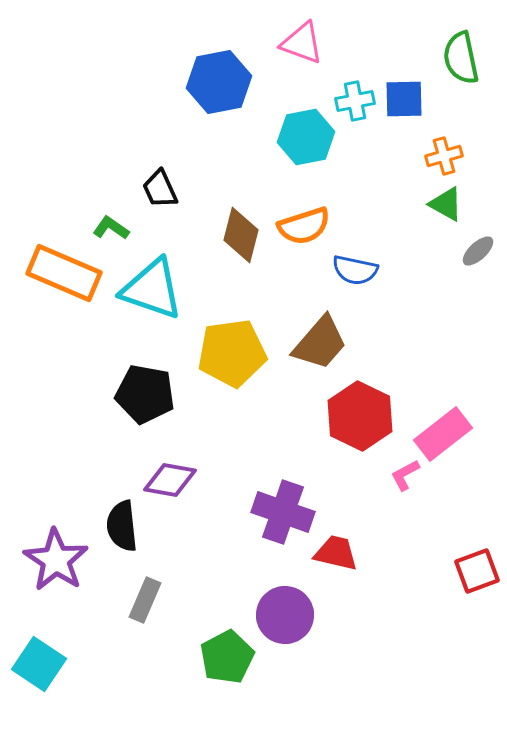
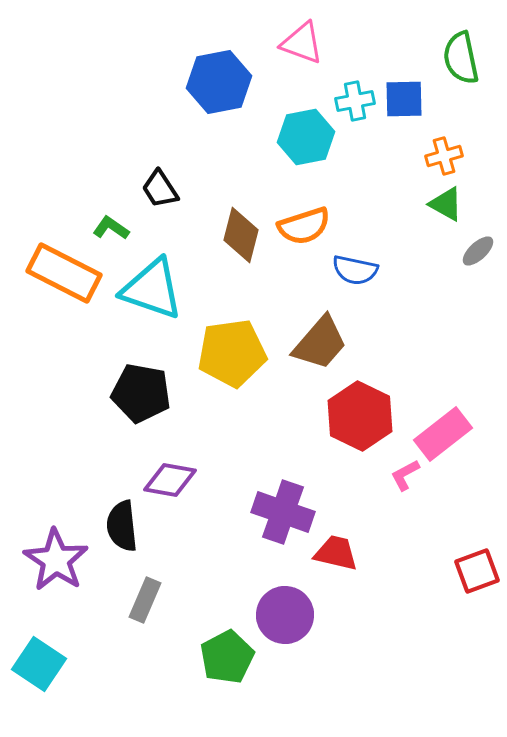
black trapezoid: rotated 9 degrees counterclockwise
orange rectangle: rotated 4 degrees clockwise
black pentagon: moved 4 px left, 1 px up
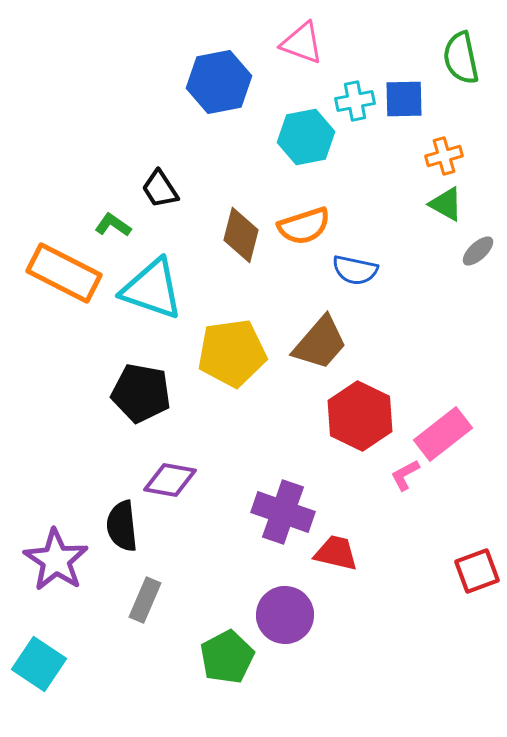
green L-shape: moved 2 px right, 3 px up
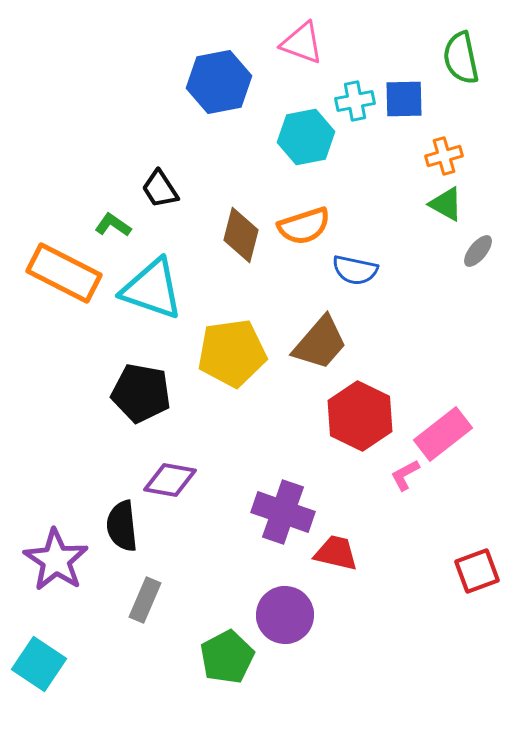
gray ellipse: rotated 8 degrees counterclockwise
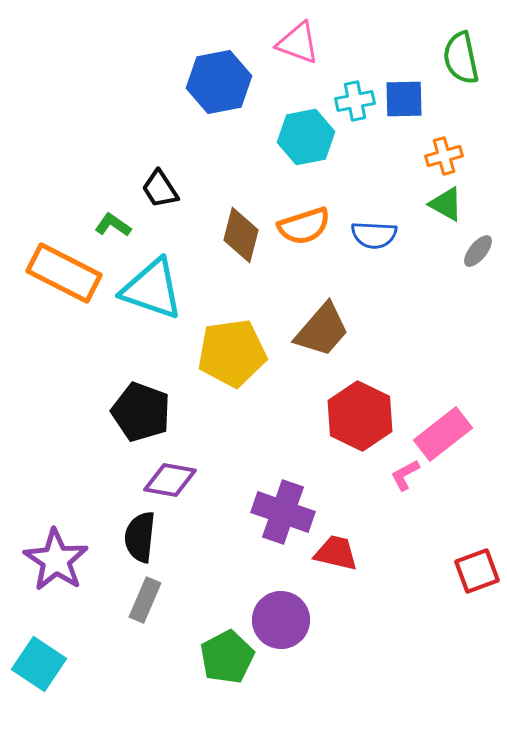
pink triangle: moved 4 px left
blue semicircle: moved 19 px right, 35 px up; rotated 9 degrees counterclockwise
brown trapezoid: moved 2 px right, 13 px up
black pentagon: moved 19 px down; rotated 10 degrees clockwise
black semicircle: moved 18 px right, 11 px down; rotated 12 degrees clockwise
purple circle: moved 4 px left, 5 px down
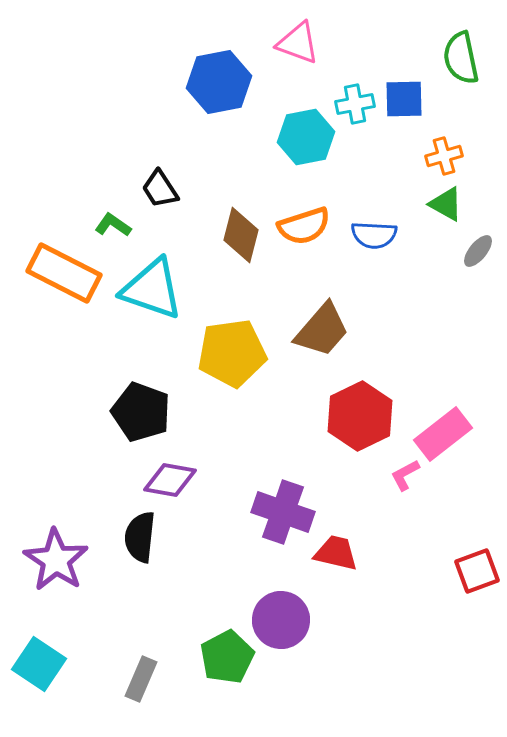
cyan cross: moved 3 px down
red hexagon: rotated 8 degrees clockwise
gray rectangle: moved 4 px left, 79 px down
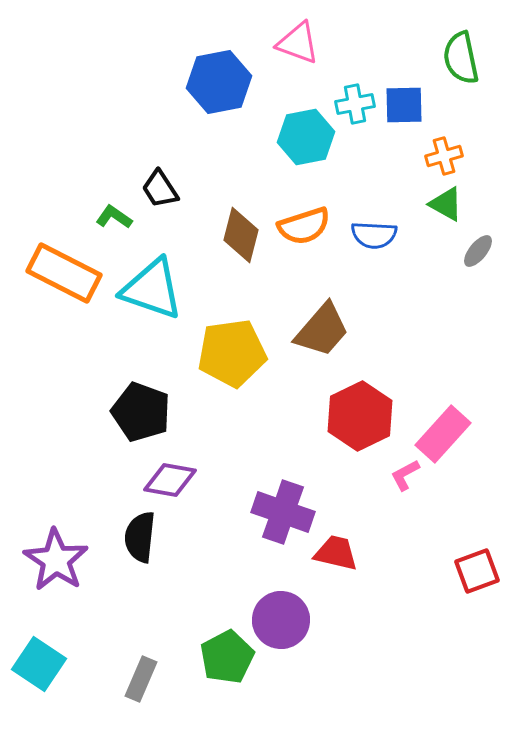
blue square: moved 6 px down
green L-shape: moved 1 px right, 8 px up
pink rectangle: rotated 10 degrees counterclockwise
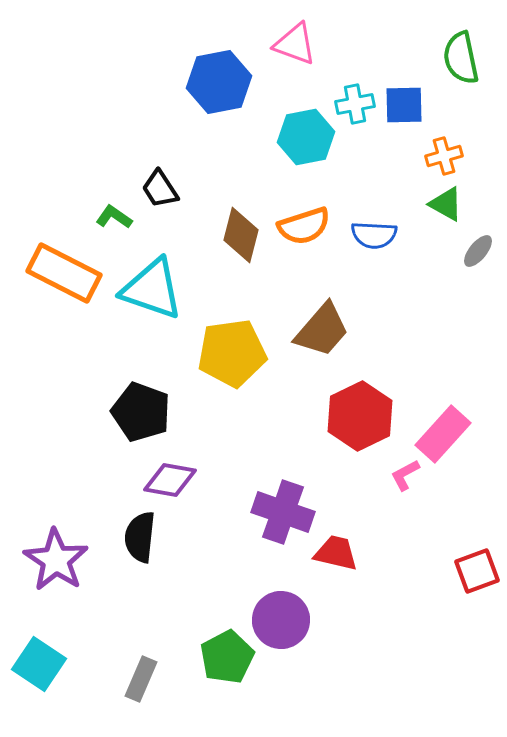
pink triangle: moved 3 px left, 1 px down
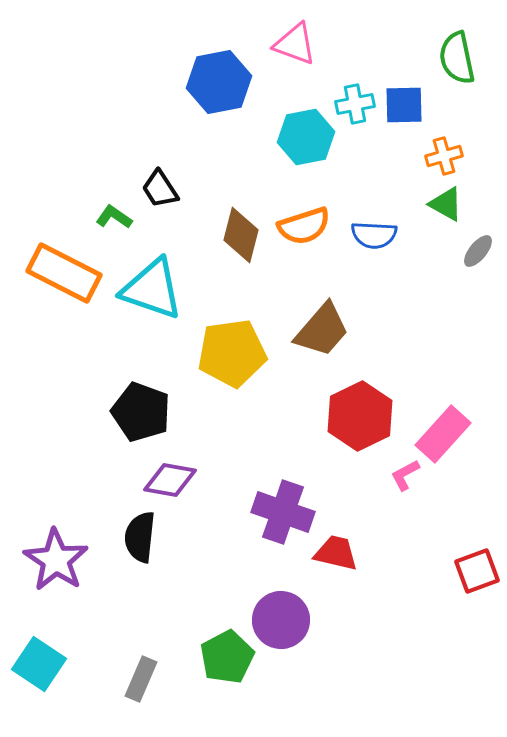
green semicircle: moved 4 px left
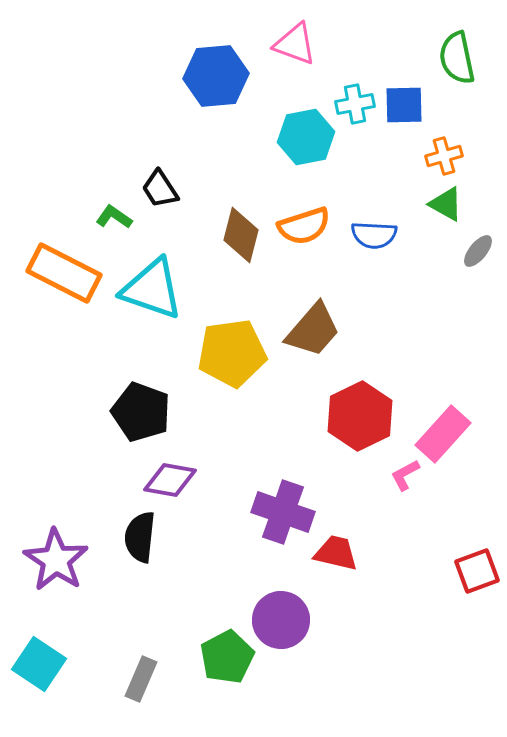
blue hexagon: moved 3 px left, 6 px up; rotated 6 degrees clockwise
brown trapezoid: moved 9 px left
